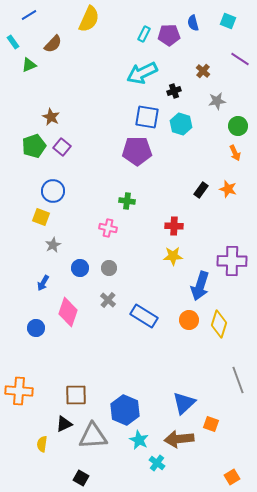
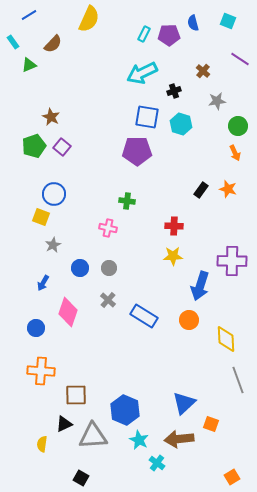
blue circle at (53, 191): moved 1 px right, 3 px down
yellow diamond at (219, 324): moved 7 px right, 15 px down; rotated 20 degrees counterclockwise
orange cross at (19, 391): moved 22 px right, 20 px up
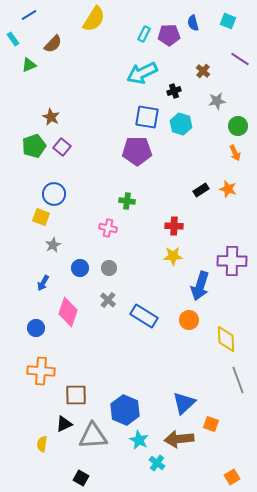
yellow semicircle at (89, 19): moved 5 px right; rotated 8 degrees clockwise
cyan rectangle at (13, 42): moved 3 px up
black rectangle at (201, 190): rotated 21 degrees clockwise
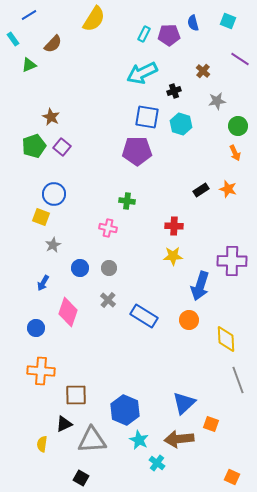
gray triangle at (93, 436): moved 1 px left, 4 px down
orange square at (232, 477): rotated 35 degrees counterclockwise
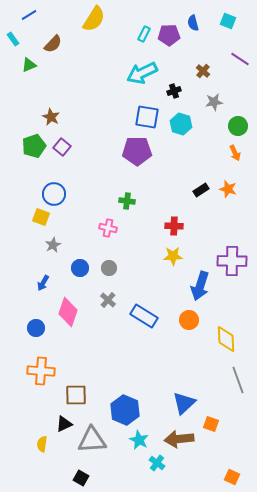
gray star at (217, 101): moved 3 px left, 1 px down
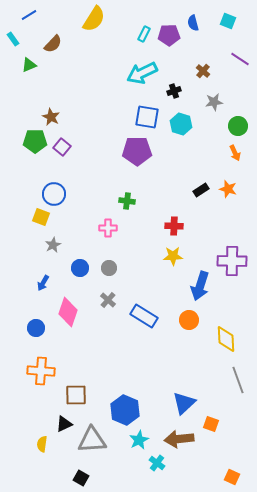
green pentagon at (34, 146): moved 1 px right, 5 px up; rotated 20 degrees clockwise
pink cross at (108, 228): rotated 12 degrees counterclockwise
cyan star at (139, 440): rotated 18 degrees clockwise
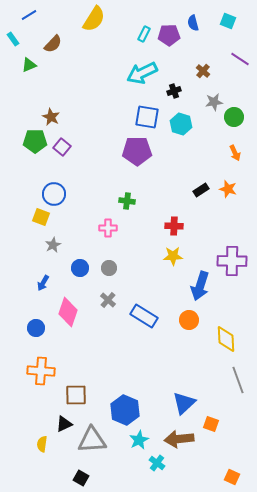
green circle at (238, 126): moved 4 px left, 9 px up
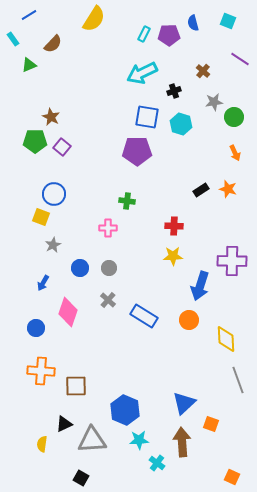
brown square at (76, 395): moved 9 px up
brown arrow at (179, 439): moved 3 px right, 3 px down; rotated 92 degrees clockwise
cyan star at (139, 440): rotated 24 degrees clockwise
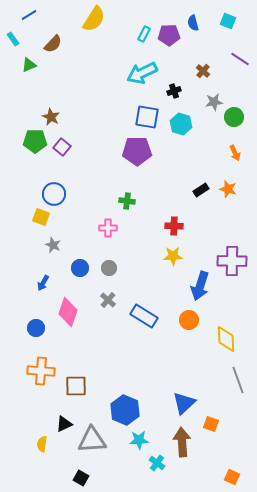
gray star at (53, 245): rotated 21 degrees counterclockwise
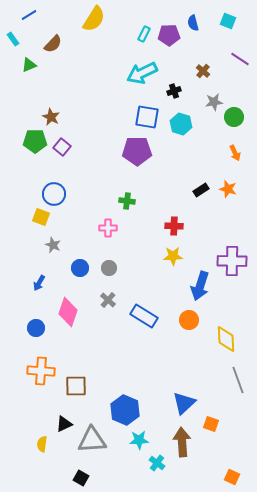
blue arrow at (43, 283): moved 4 px left
